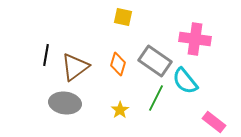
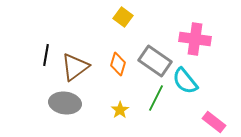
yellow square: rotated 24 degrees clockwise
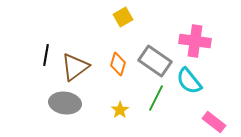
yellow square: rotated 24 degrees clockwise
pink cross: moved 2 px down
cyan semicircle: moved 4 px right
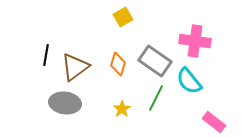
yellow star: moved 2 px right, 1 px up
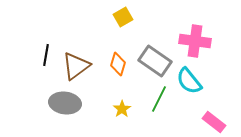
brown triangle: moved 1 px right, 1 px up
green line: moved 3 px right, 1 px down
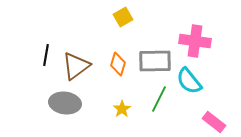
gray rectangle: rotated 36 degrees counterclockwise
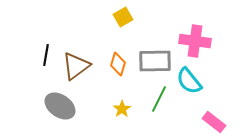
gray ellipse: moved 5 px left, 3 px down; rotated 28 degrees clockwise
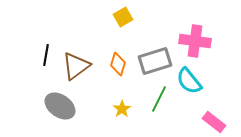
gray rectangle: rotated 16 degrees counterclockwise
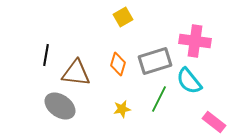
brown triangle: moved 7 px down; rotated 44 degrees clockwise
yellow star: rotated 24 degrees clockwise
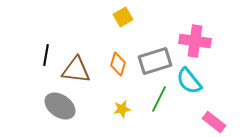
brown triangle: moved 3 px up
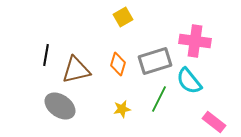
brown triangle: rotated 20 degrees counterclockwise
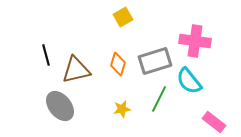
black line: rotated 25 degrees counterclockwise
gray ellipse: rotated 16 degrees clockwise
